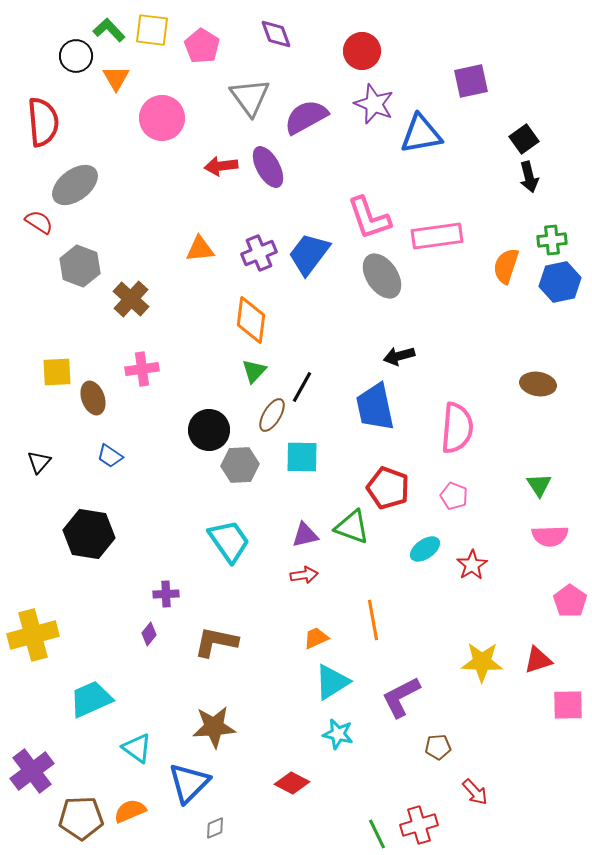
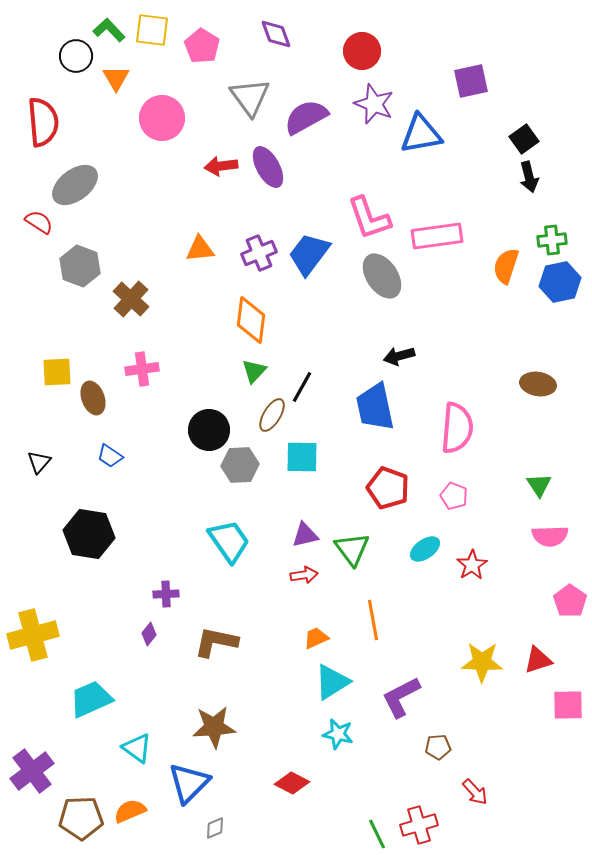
green triangle at (352, 527): moved 22 px down; rotated 33 degrees clockwise
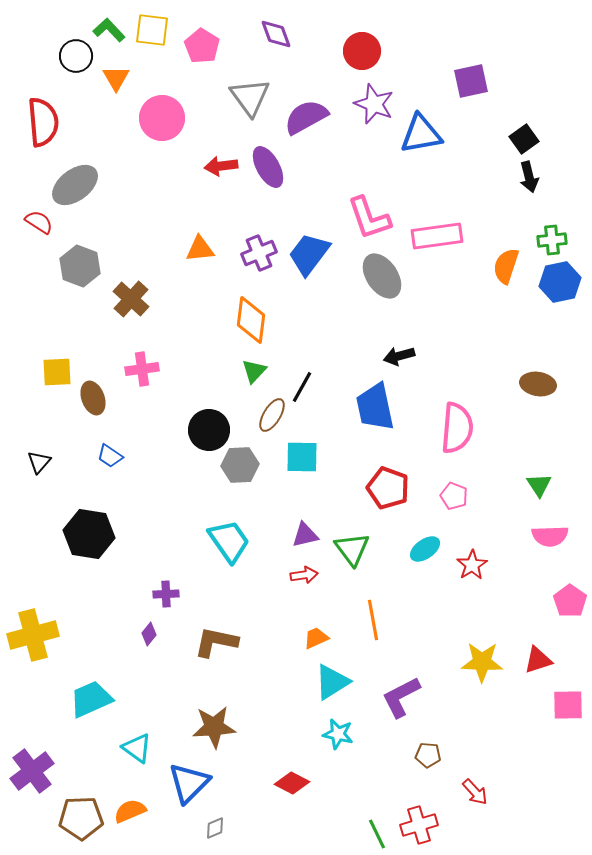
brown pentagon at (438, 747): moved 10 px left, 8 px down; rotated 10 degrees clockwise
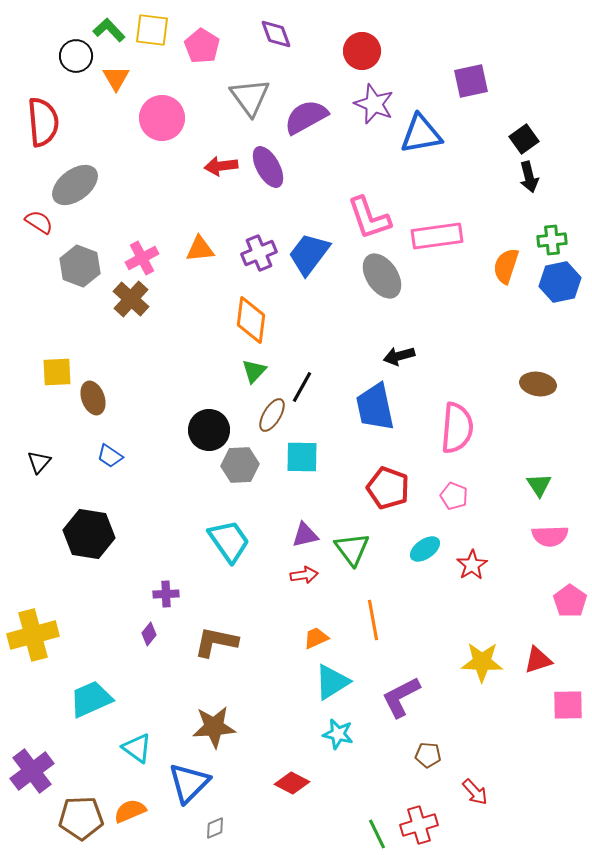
pink cross at (142, 369): moved 111 px up; rotated 20 degrees counterclockwise
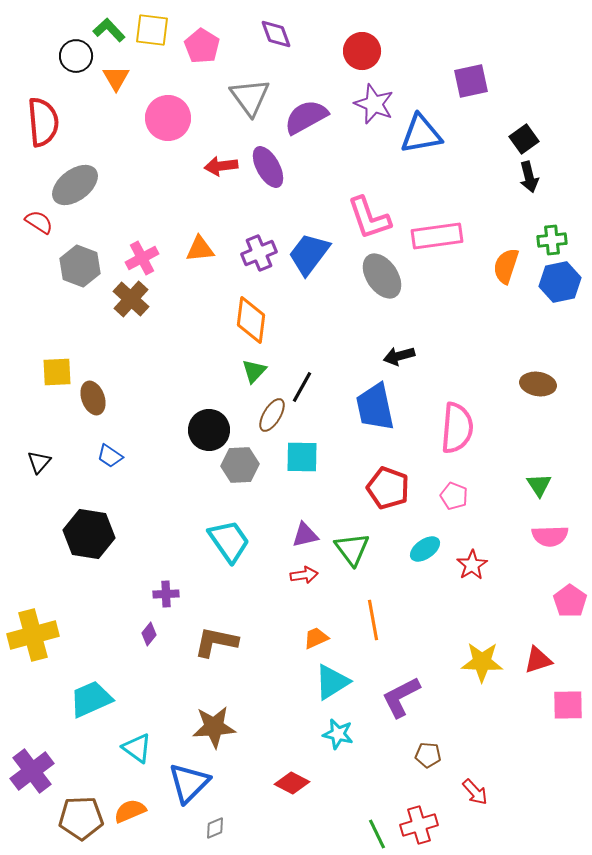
pink circle at (162, 118): moved 6 px right
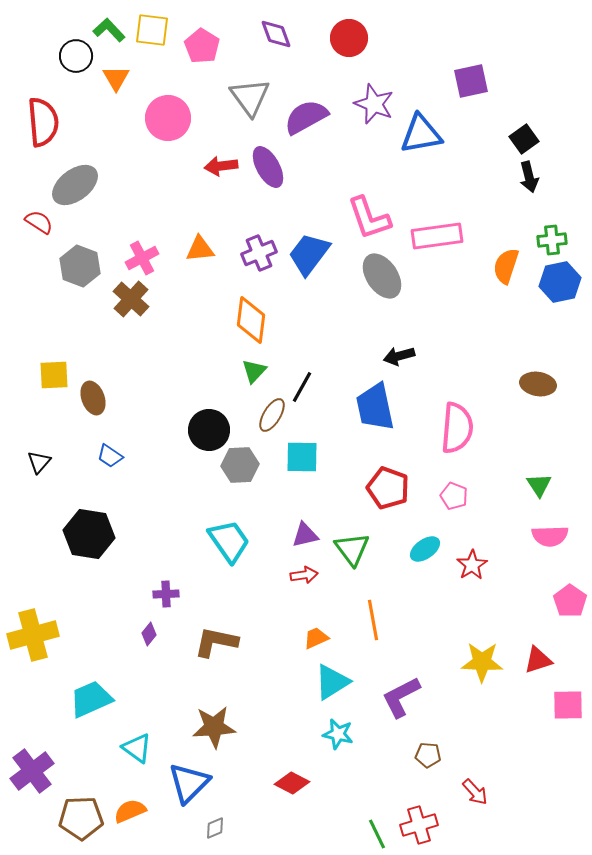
red circle at (362, 51): moved 13 px left, 13 px up
yellow square at (57, 372): moved 3 px left, 3 px down
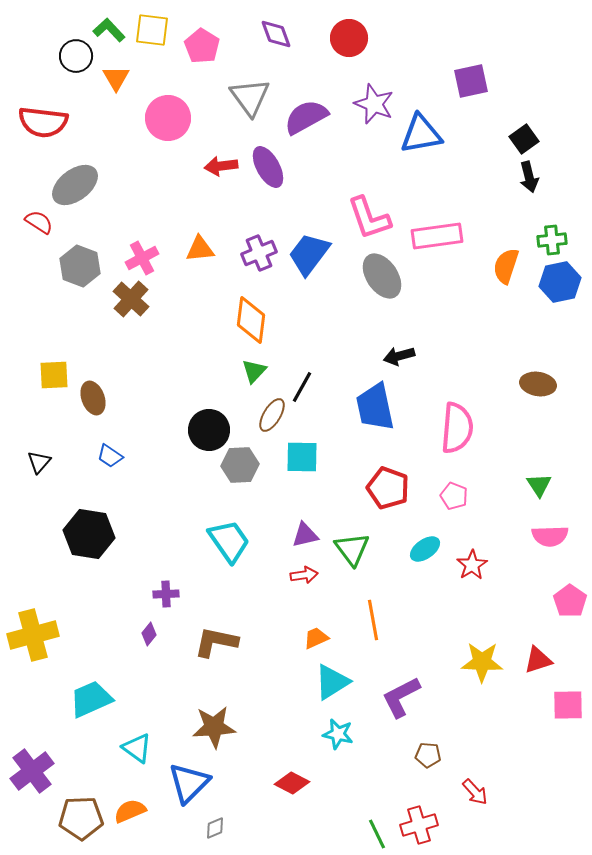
red semicircle at (43, 122): rotated 102 degrees clockwise
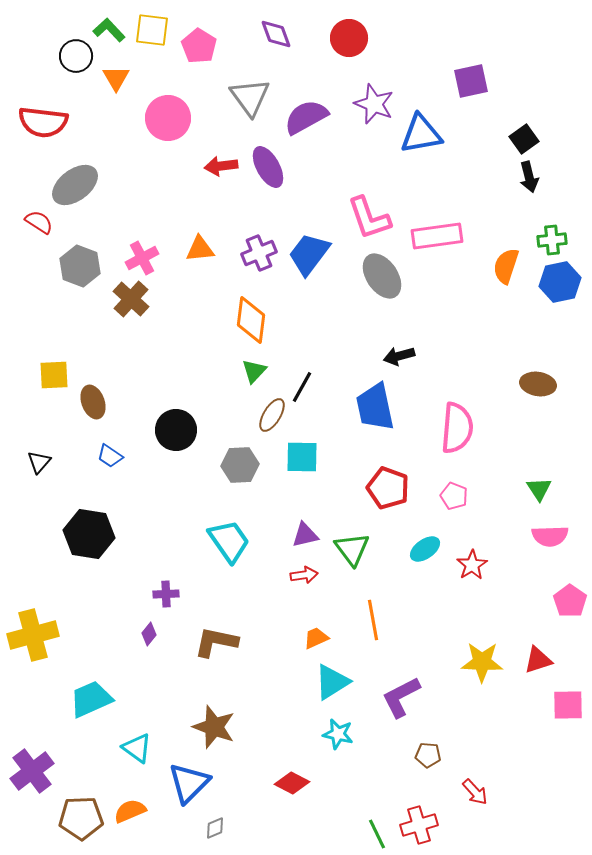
pink pentagon at (202, 46): moved 3 px left
brown ellipse at (93, 398): moved 4 px down
black circle at (209, 430): moved 33 px left
green triangle at (539, 485): moved 4 px down
brown star at (214, 727): rotated 24 degrees clockwise
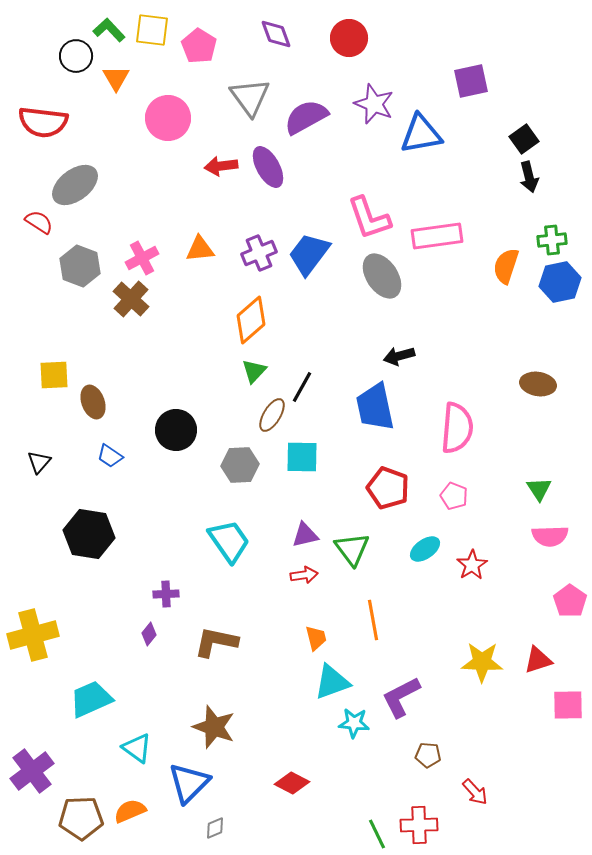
orange diamond at (251, 320): rotated 42 degrees clockwise
orange trapezoid at (316, 638): rotated 100 degrees clockwise
cyan triangle at (332, 682): rotated 12 degrees clockwise
cyan star at (338, 734): moved 16 px right, 11 px up; rotated 8 degrees counterclockwise
red cross at (419, 825): rotated 15 degrees clockwise
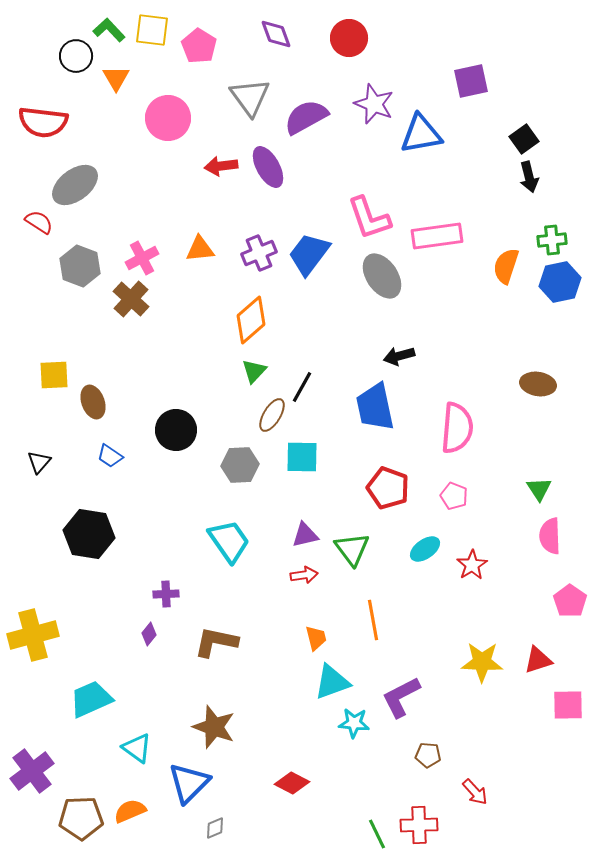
pink semicircle at (550, 536): rotated 90 degrees clockwise
